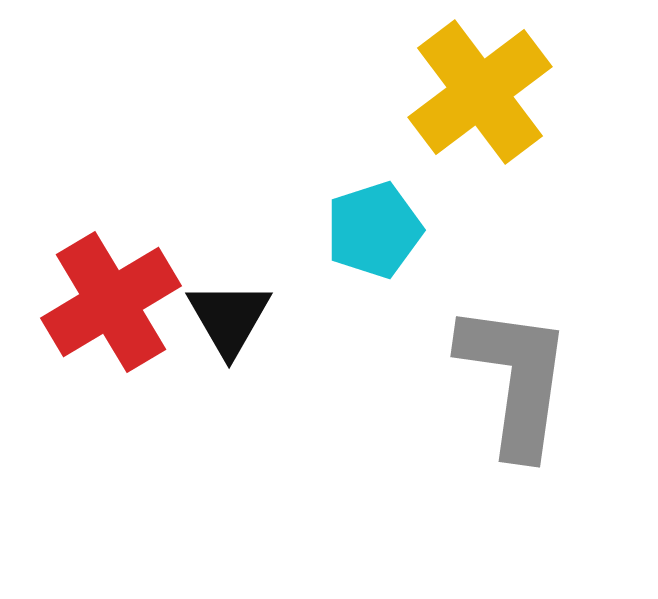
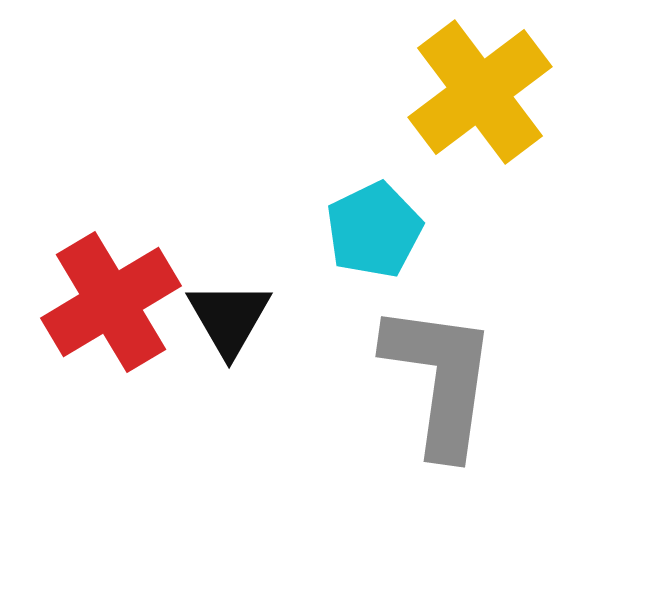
cyan pentagon: rotated 8 degrees counterclockwise
gray L-shape: moved 75 px left
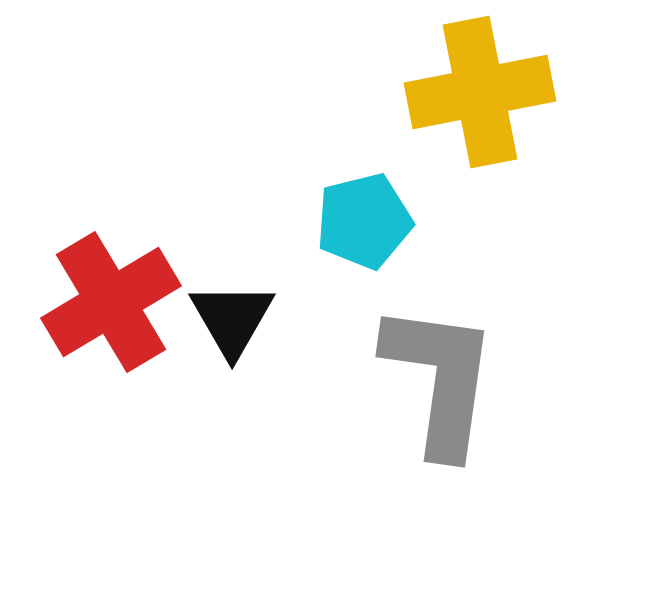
yellow cross: rotated 26 degrees clockwise
cyan pentagon: moved 10 px left, 9 px up; rotated 12 degrees clockwise
black triangle: moved 3 px right, 1 px down
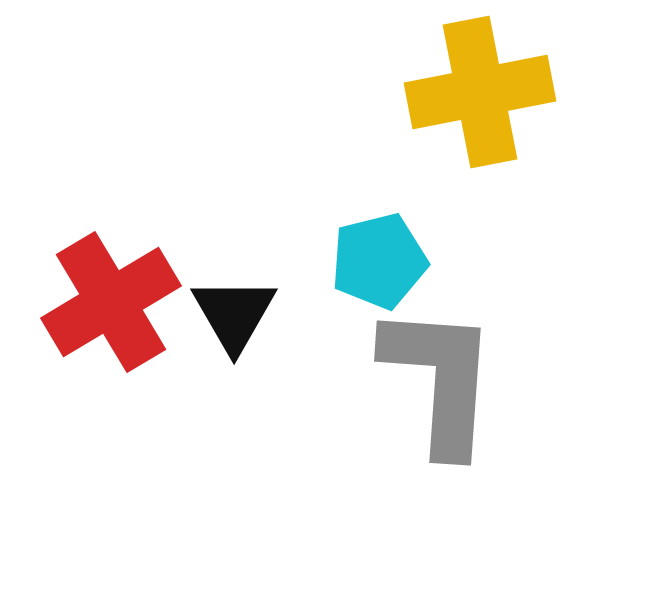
cyan pentagon: moved 15 px right, 40 px down
black triangle: moved 2 px right, 5 px up
gray L-shape: rotated 4 degrees counterclockwise
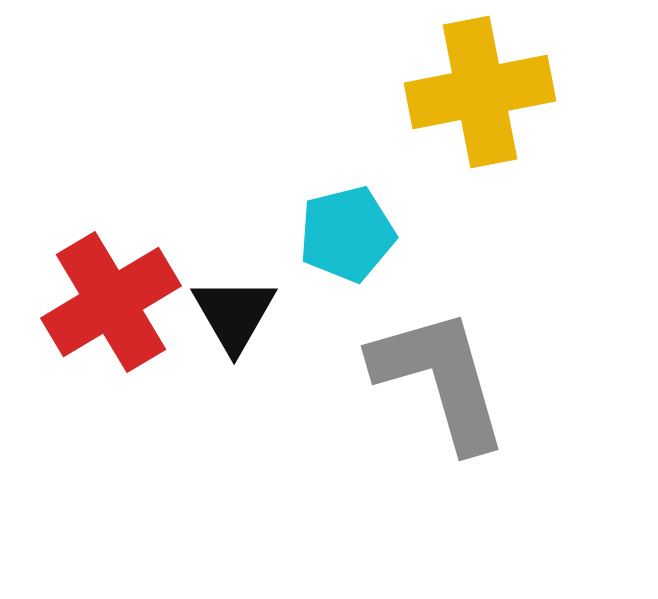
cyan pentagon: moved 32 px left, 27 px up
gray L-shape: rotated 20 degrees counterclockwise
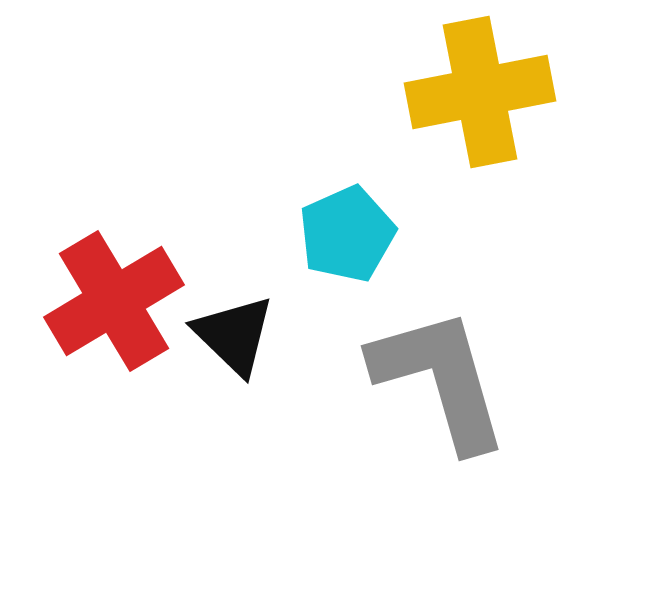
cyan pentagon: rotated 10 degrees counterclockwise
red cross: moved 3 px right, 1 px up
black triangle: moved 21 px down; rotated 16 degrees counterclockwise
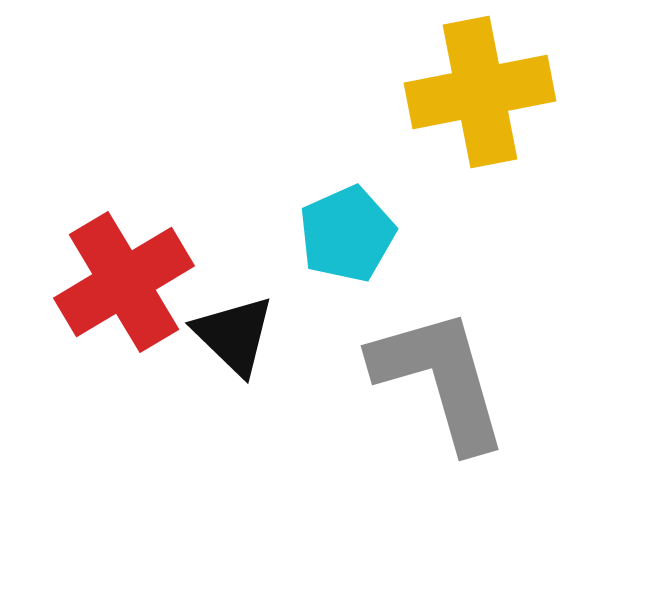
red cross: moved 10 px right, 19 px up
